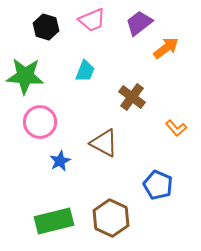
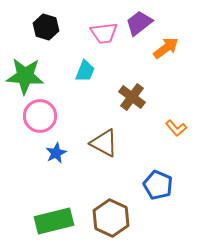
pink trapezoid: moved 12 px right, 13 px down; rotated 16 degrees clockwise
pink circle: moved 6 px up
blue star: moved 4 px left, 8 px up
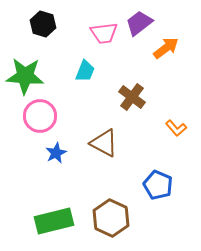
black hexagon: moved 3 px left, 3 px up
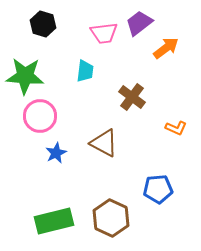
cyan trapezoid: rotated 15 degrees counterclockwise
orange L-shape: rotated 25 degrees counterclockwise
blue pentagon: moved 4 px down; rotated 28 degrees counterclockwise
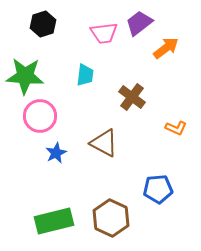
black hexagon: rotated 25 degrees clockwise
cyan trapezoid: moved 4 px down
